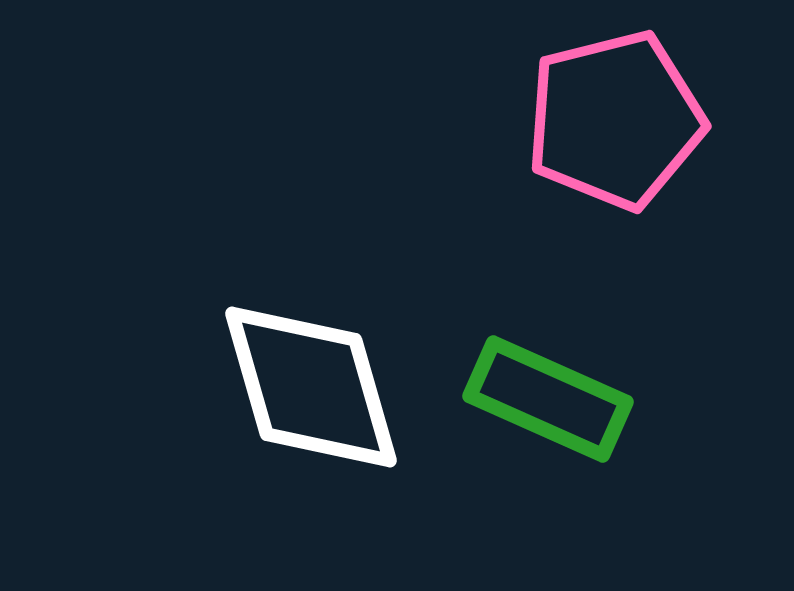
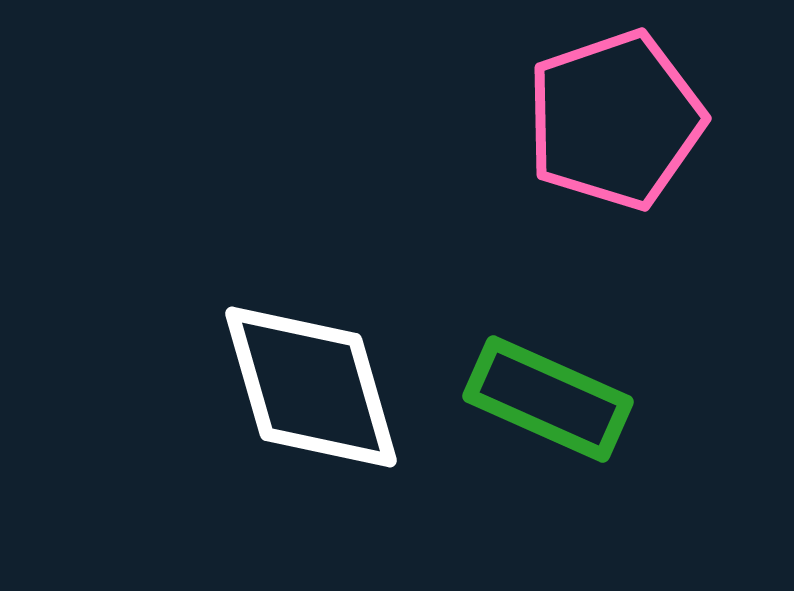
pink pentagon: rotated 5 degrees counterclockwise
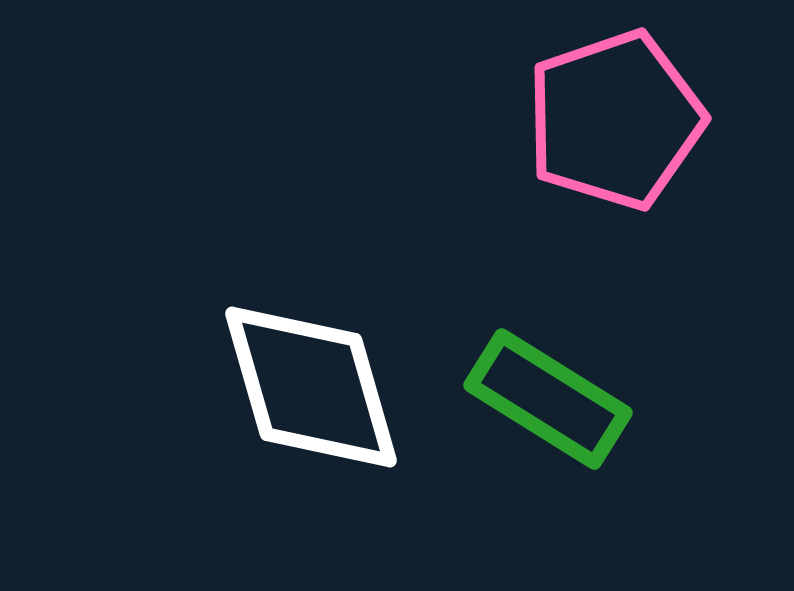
green rectangle: rotated 8 degrees clockwise
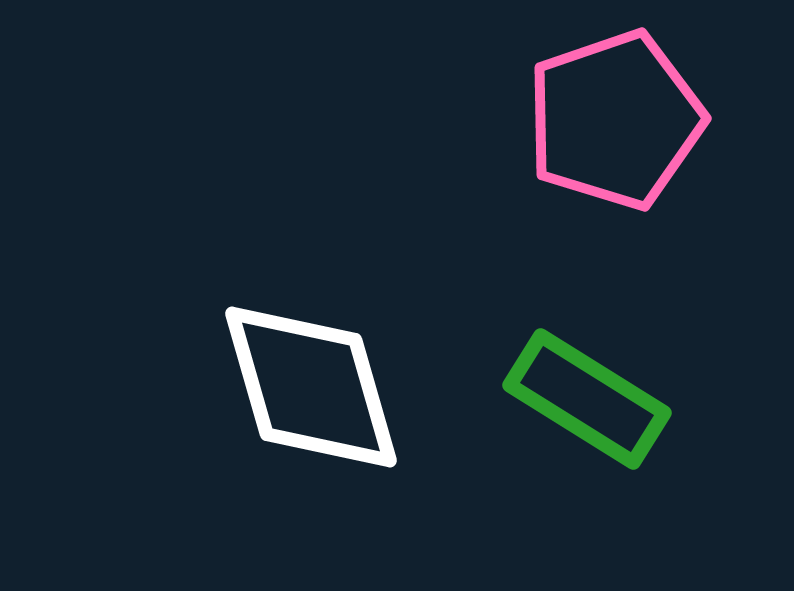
green rectangle: moved 39 px right
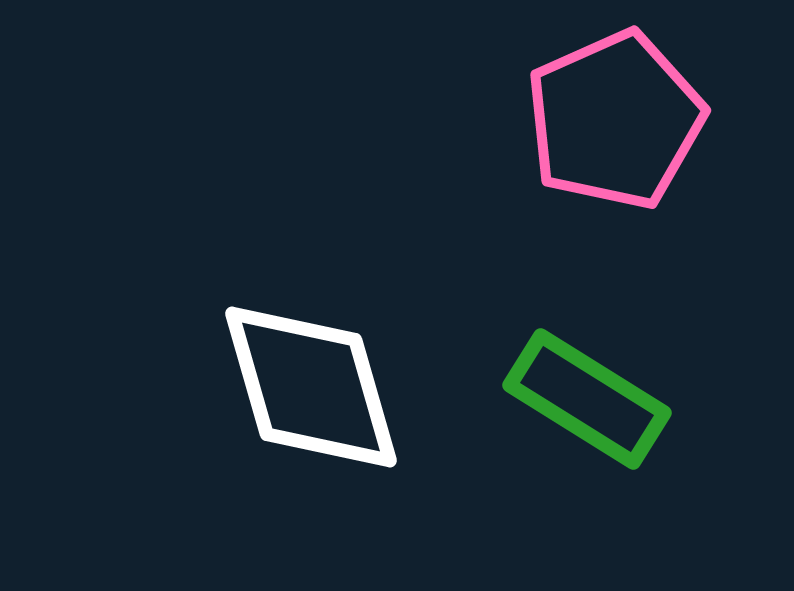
pink pentagon: rotated 5 degrees counterclockwise
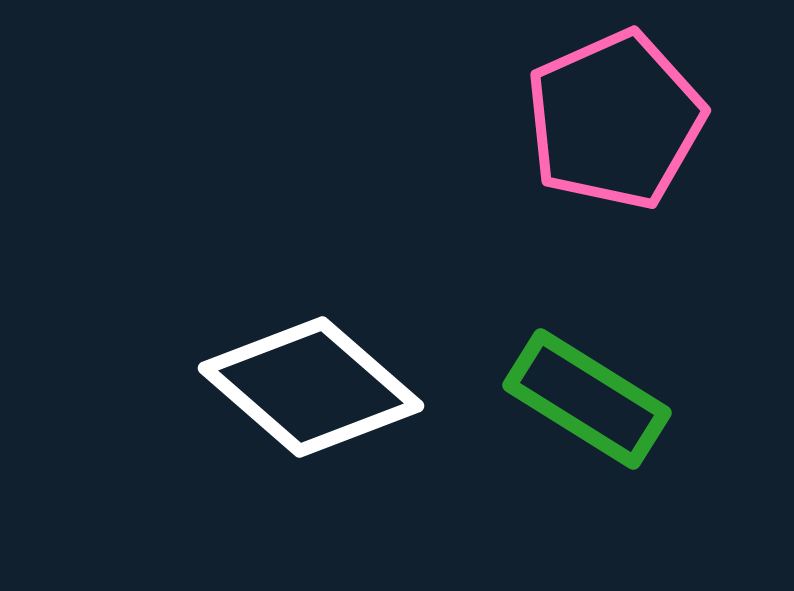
white diamond: rotated 33 degrees counterclockwise
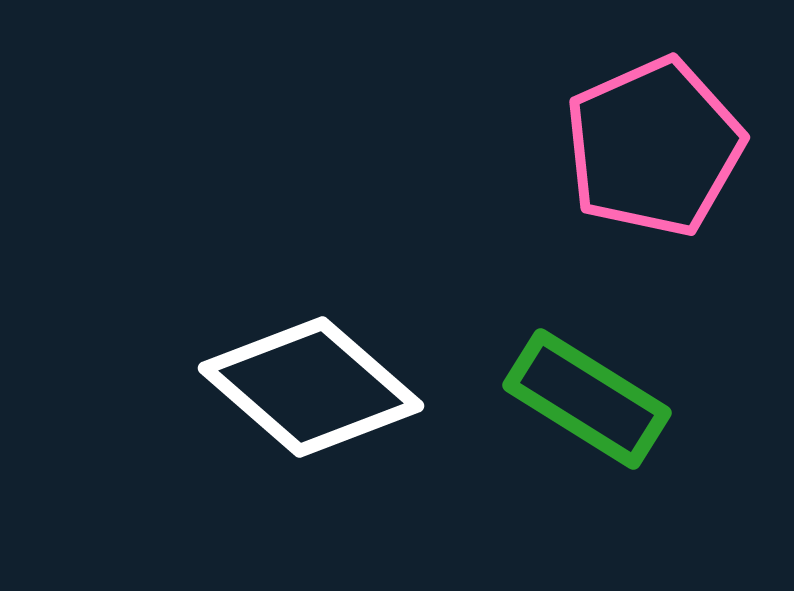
pink pentagon: moved 39 px right, 27 px down
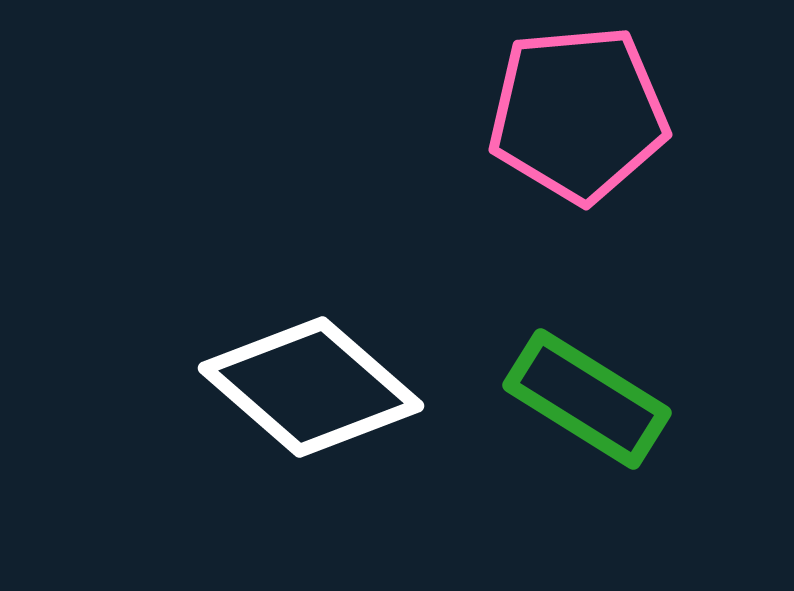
pink pentagon: moved 76 px left, 33 px up; rotated 19 degrees clockwise
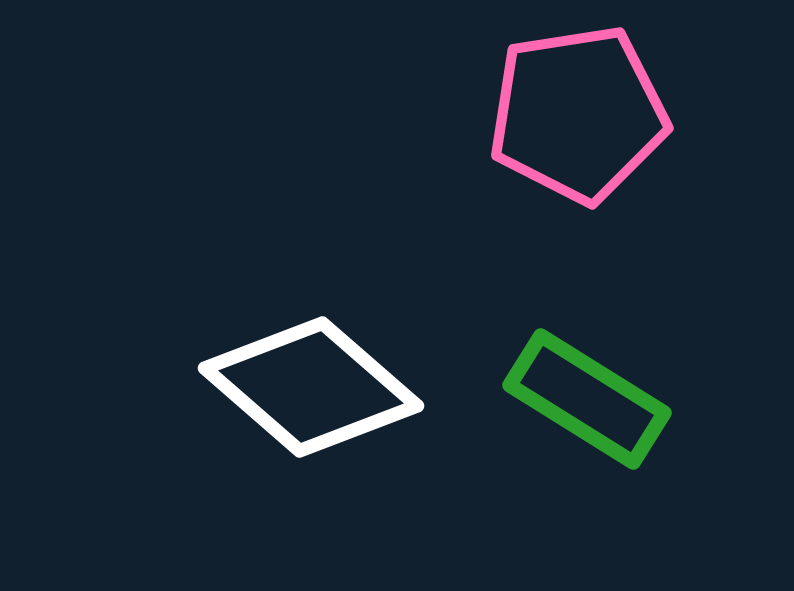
pink pentagon: rotated 4 degrees counterclockwise
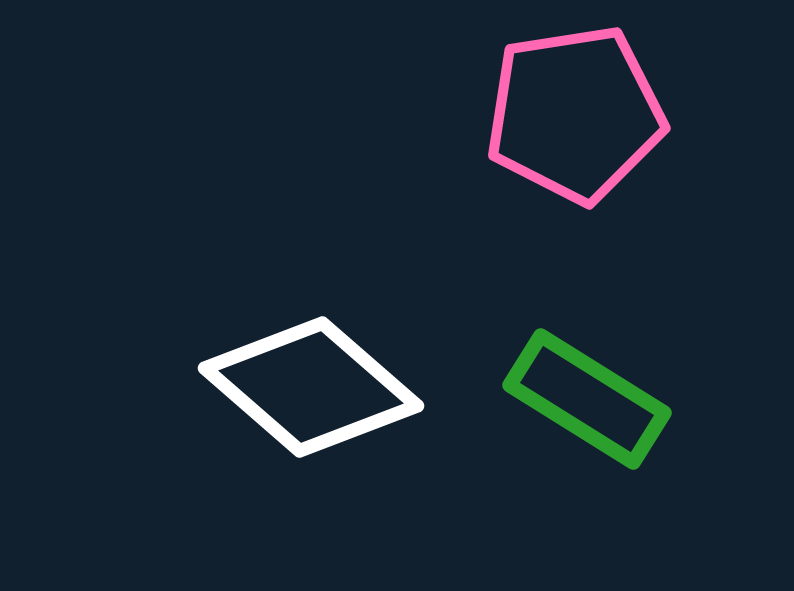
pink pentagon: moved 3 px left
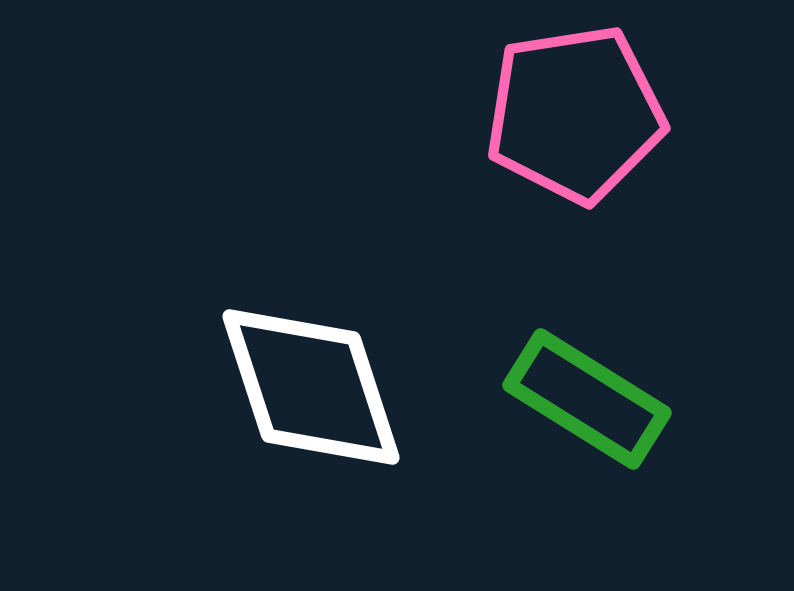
white diamond: rotated 31 degrees clockwise
